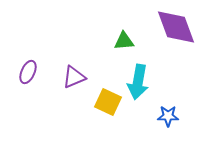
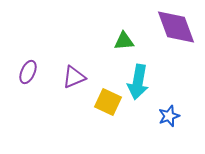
blue star: moved 1 px right; rotated 20 degrees counterclockwise
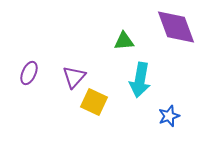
purple ellipse: moved 1 px right, 1 px down
purple triangle: rotated 25 degrees counterclockwise
cyan arrow: moved 2 px right, 2 px up
yellow square: moved 14 px left
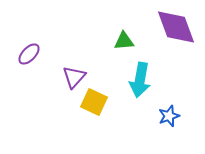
purple ellipse: moved 19 px up; rotated 20 degrees clockwise
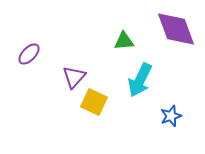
purple diamond: moved 2 px down
cyan arrow: rotated 16 degrees clockwise
blue star: moved 2 px right
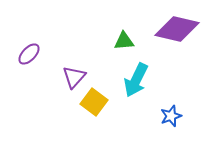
purple diamond: moved 1 px right; rotated 57 degrees counterclockwise
cyan arrow: moved 4 px left
yellow square: rotated 12 degrees clockwise
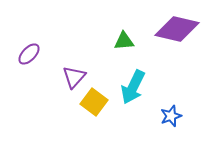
cyan arrow: moved 3 px left, 7 px down
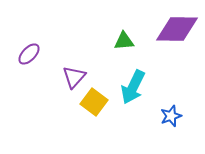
purple diamond: rotated 12 degrees counterclockwise
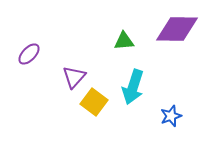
cyan arrow: rotated 8 degrees counterclockwise
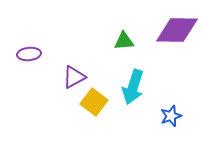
purple diamond: moved 1 px down
purple ellipse: rotated 40 degrees clockwise
purple triangle: rotated 20 degrees clockwise
